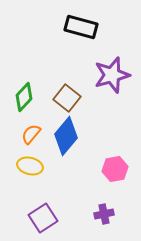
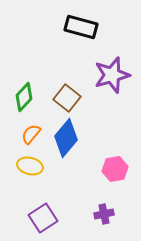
blue diamond: moved 2 px down
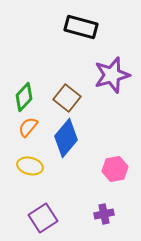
orange semicircle: moved 3 px left, 7 px up
